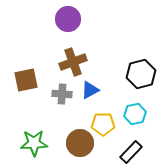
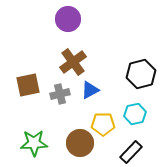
brown cross: rotated 16 degrees counterclockwise
brown square: moved 2 px right, 5 px down
gray cross: moved 2 px left; rotated 18 degrees counterclockwise
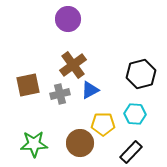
brown cross: moved 3 px down
cyan hexagon: rotated 15 degrees clockwise
green star: moved 1 px down
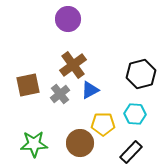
gray cross: rotated 24 degrees counterclockwise
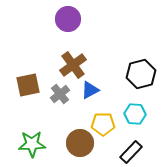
green star: moved 2 px left
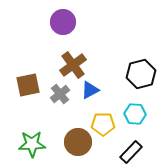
purple circle: moved 5 px left, 3 px down
brown circle: moved 2 px left, 1 px up
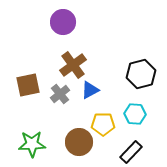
brown circle: moved 1 px right
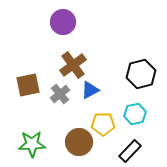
cyan hexagon: rotated 15 degrees counterclockwise
black rectangle: moved 1 px left, 1 px up
